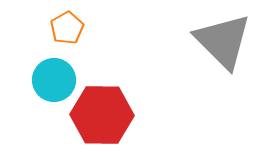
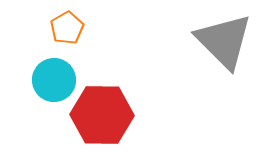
gray triangle: moved 1 px right
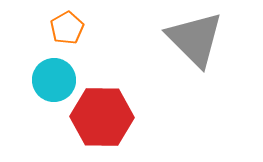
gray triangle: moved 29 px left, 2 px up
red hexagon: moved 2 px down
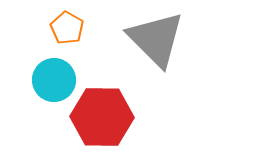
orange pentagon: rotated 12 degrees counterclockwise
gray triangle: moved 39 px left
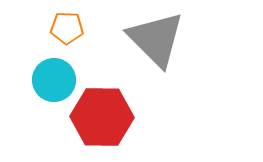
orange pentagon: rotated 28 degrees counterclockwise
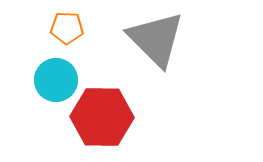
cyan circle: moved 2 px right
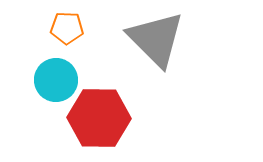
red hexagon: moved 3 px left, 1 px down
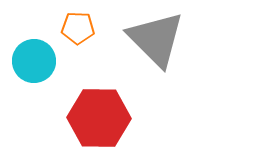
orange pentagon: moved 11 px right
cyan circle: moved 22 px left, 19 px up
